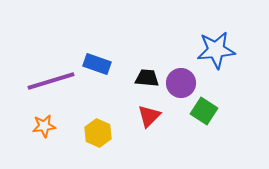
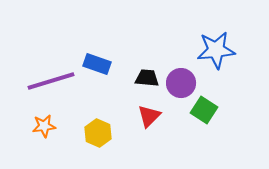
green square: moved 1 px up
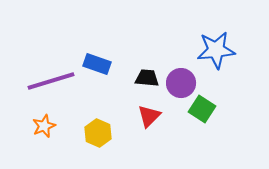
green square: moved 2 px left, 1 px up
orange star: rotated 15 degrees counterclockwise
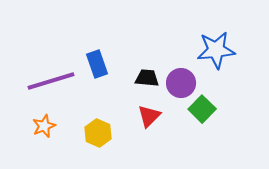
blue rectangle: rotated 52 degrees clockwise
green square: rotated 12 degrees clockwise
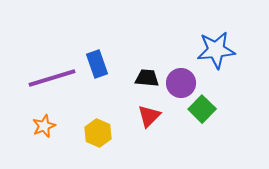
purple line: moved 1 px right, 3 px up
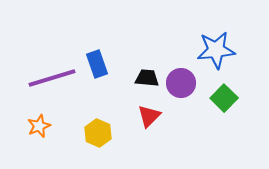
green square: moved 22 px right, 11 px up
orange star: moved 5 px left
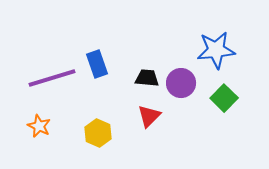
orange star: rotated 25 degrees counterclockwise
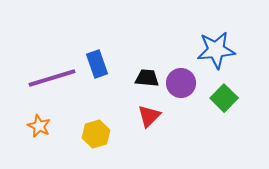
yellow hexagon: moved 2 px left, 1 px down; rotated 20 degrees clockwise
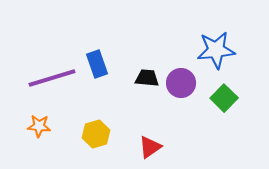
red triangle: moved 1 px right, 31 px down; rotated 10 degrees clockwise
orange star: rotated 20 degrees counterclockwise
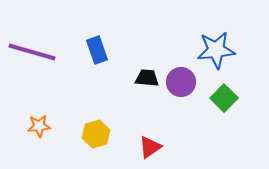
blue rectangle: moved 14 px up
purple line: moved 20 px left, 26 px up; rotated 33 degrees clockwise
purple circle: moved 1 px up
orange star: rotated 10 degrees counterclockwise
